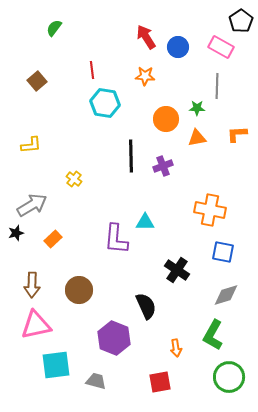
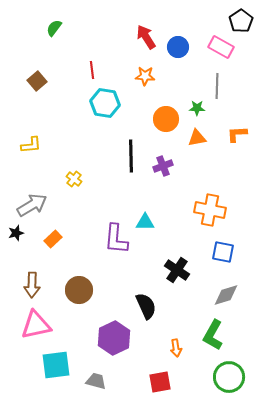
purple hexagon: rotated 12 degrees clockwise
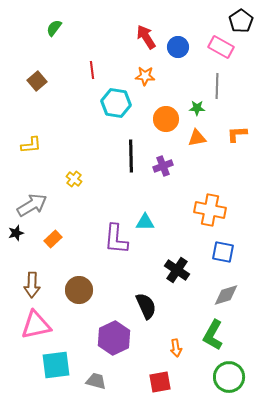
cyan hexagon: moved 11 px right
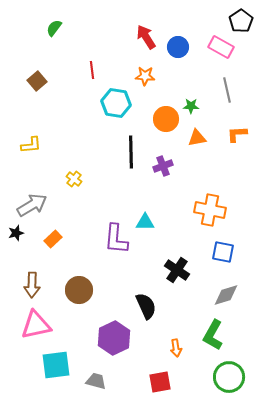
gray line: moved 10 px right, 4 px down; rotated 15 degrees counterclockwise
green star: moved 6 px left, 2 px up
black line: moved 4 px up
